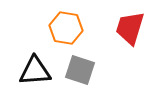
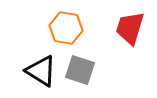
black triangle: moved 6 px right; rotated 36 degrees clockwise
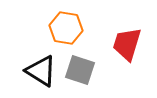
red trapezoid: moved 3 px left, 16 px down
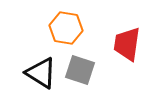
red trapezoid: rotated 9 degrees counterclockwise
black triangle: moved 2 px down
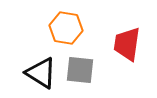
gray square: rotated 12 degrees counterclockwise
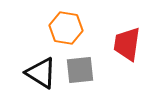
gray square: rotated 12 degrees counterclockwise
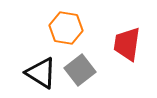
gray square: rotated 32 degrees counterclockwise
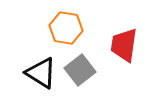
red trapezoid: moved 3 px left, 1 px down
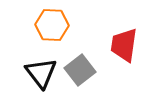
orange hexagon: moved 14 px left, 3 px up; rotated 8 degrees counterclockwise
black triangle: rotated 20 degrees clockwise
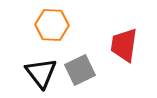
gray square: rotated 12 degrees clockwise
